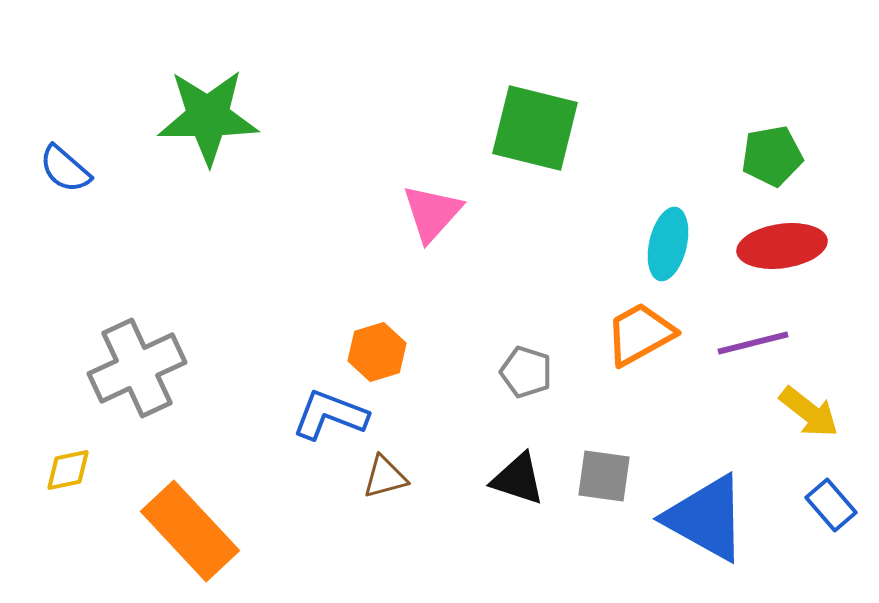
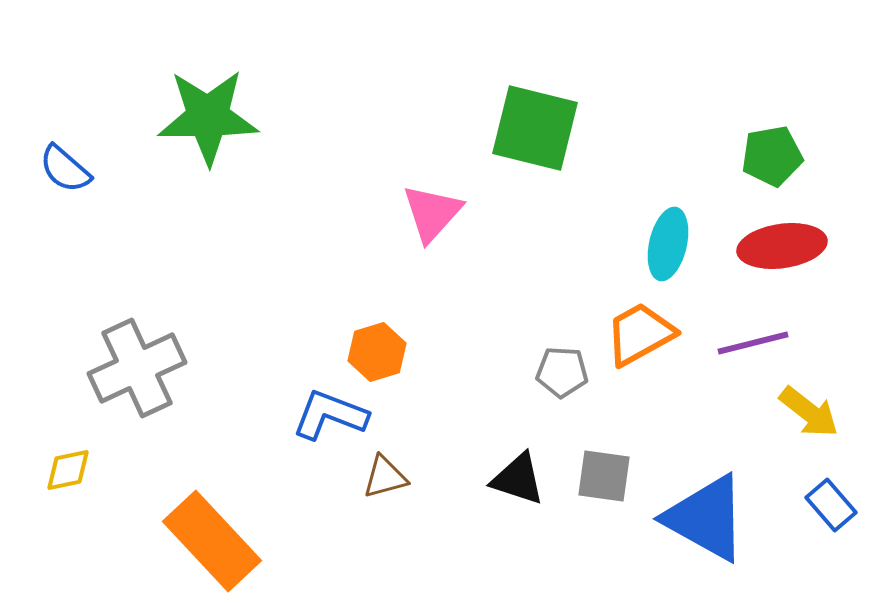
gray pentagon: moved 36 px right; rotated 15 degrees counterclockwise
orange rectangle: moved 22 px right, 10 px down
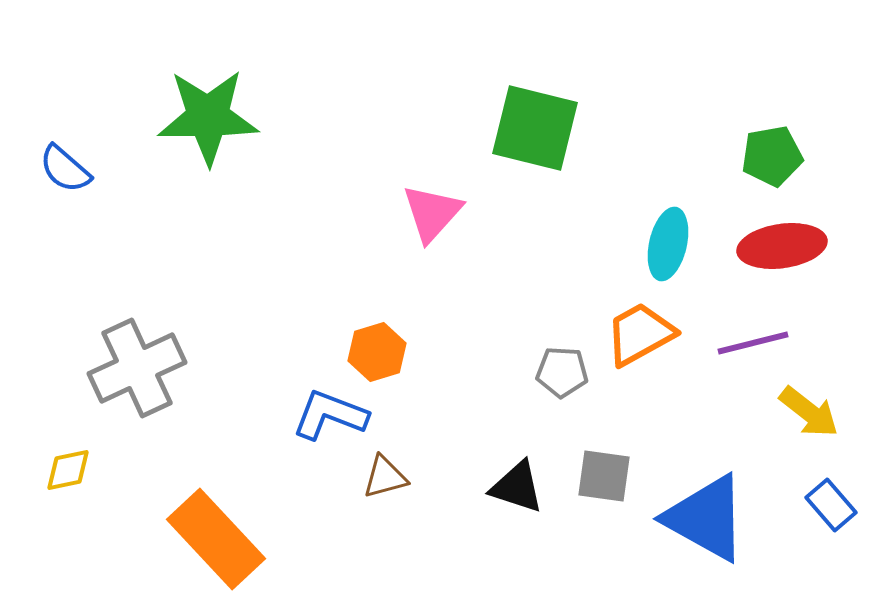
black triangle: moved 1 px left, 8 px down
orange rectangle: moved 4 px right, 2 px up
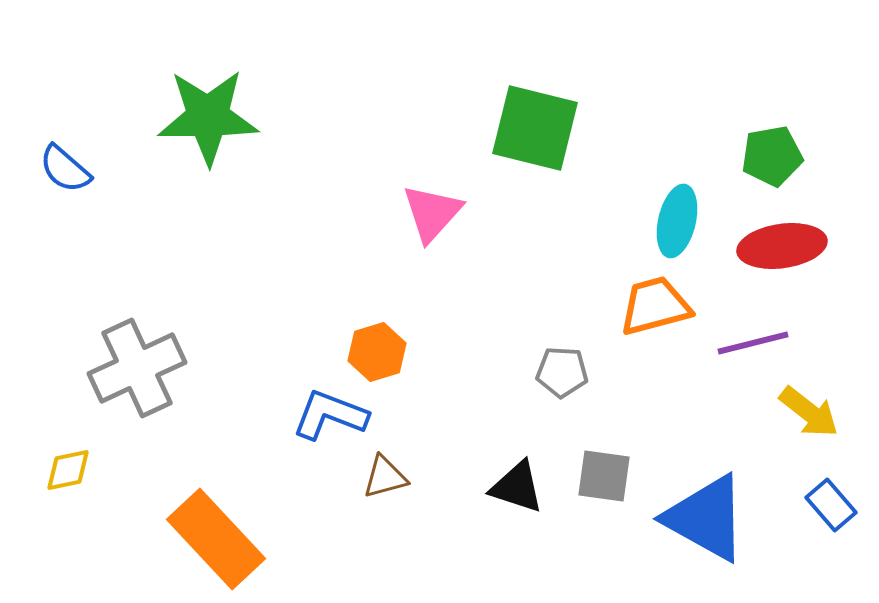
cyan ellipse: moved 9 px right, 23 px up
orange trapezoid: moved 15 px right, 28 px up; rotated 14 degrees clockwise
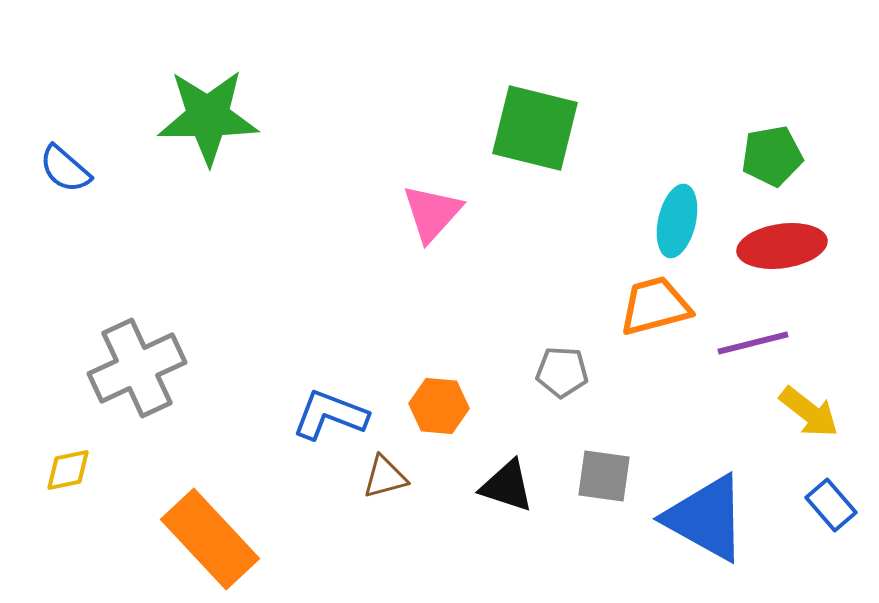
orange hexagon: moved 62 px right, 54 px down; rotated 22 degrees clockwise
black triangle: moved 10 px left, 1 px up
orange rectangle: moved 6 px left
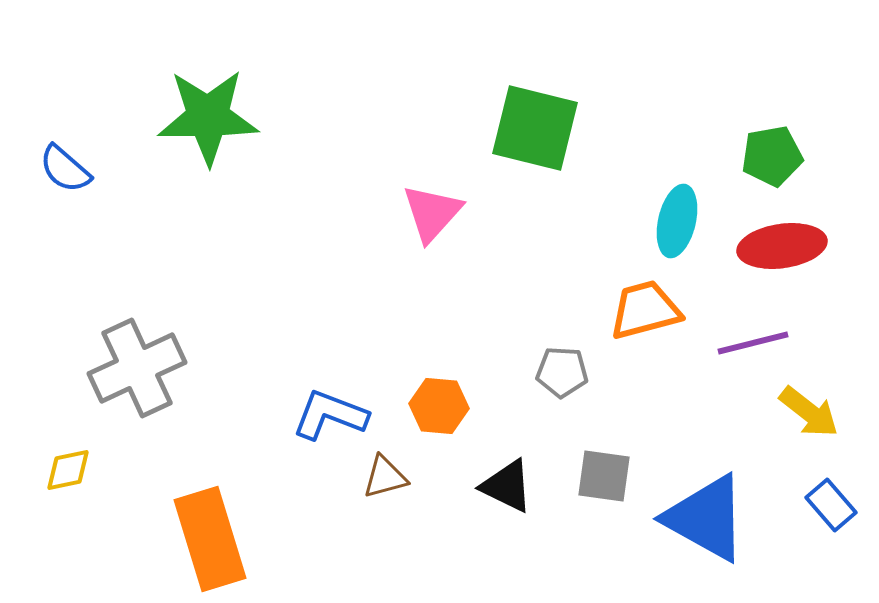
orange trapezoid: moved 10 px left, 4 px down
black triangle: rotated 8 degrees clockwise
orange rectangle: rotated 26 degrees clockwise
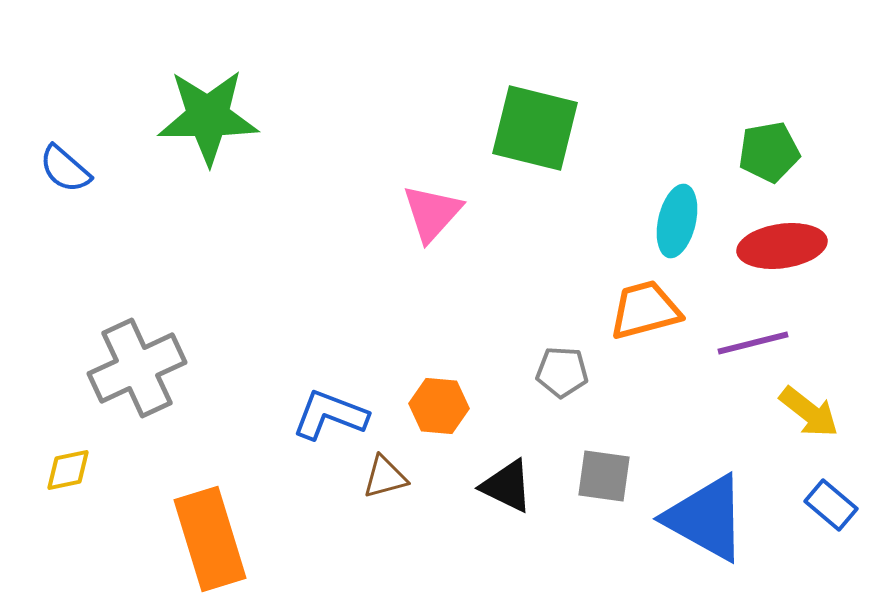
green pentagon: moved 3 px left, 4 px up
blue rectangle: rotated 9 degrees counterclockwise
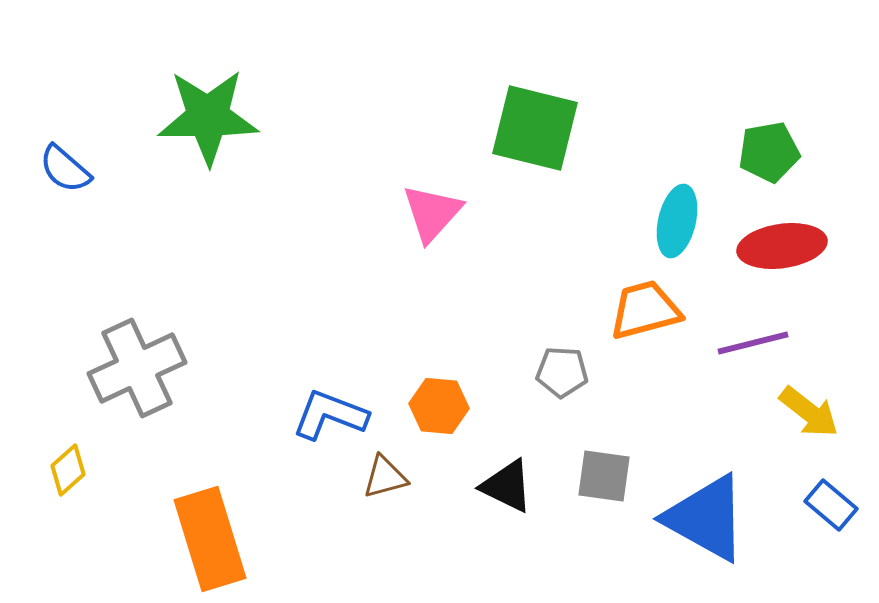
yellow diamond: rotated 30 degrees counterclockwise
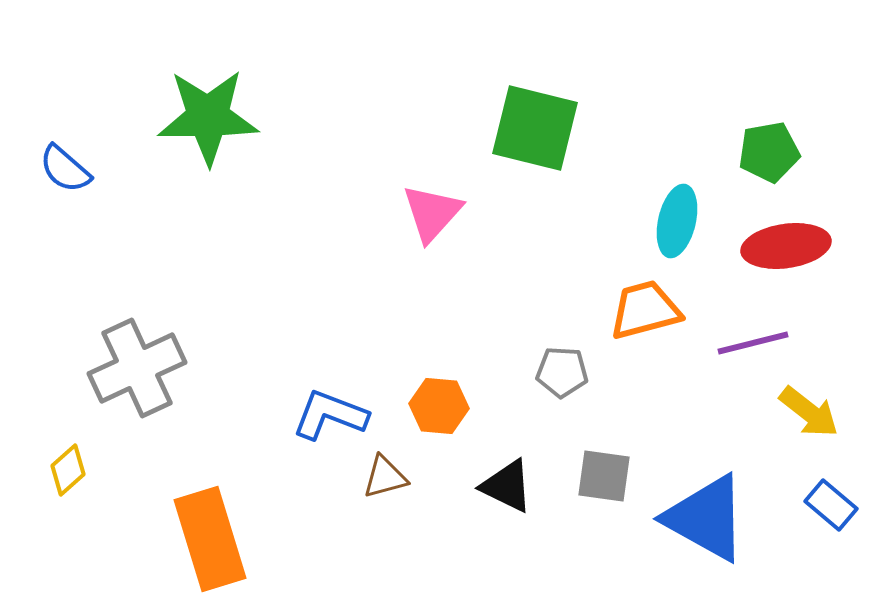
red ellipse: moved 4 px right
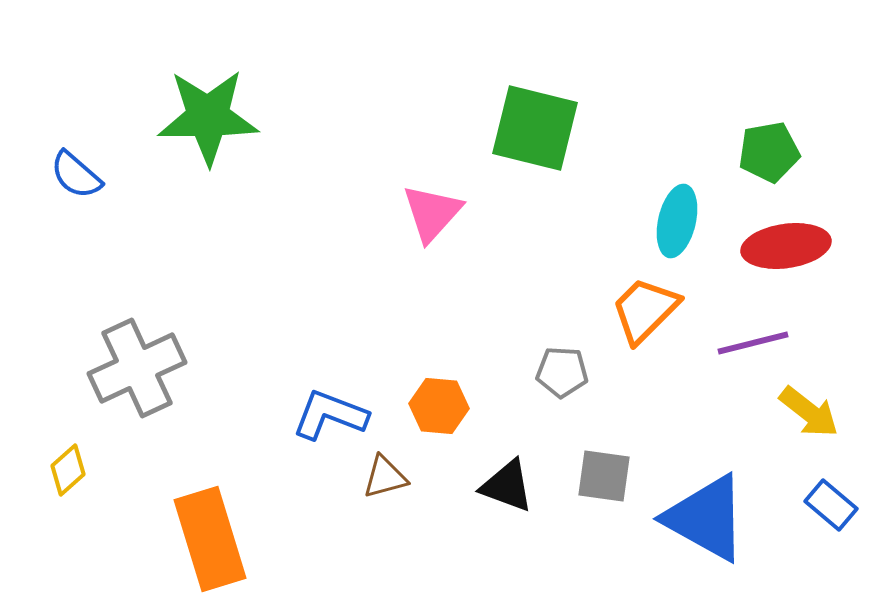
blue semicircle: moved 11 px right, 6 px down
orange trapezoid: rotated 30 degrees counterclockwise
black triangle: rotated 6 degrees counterclockwise
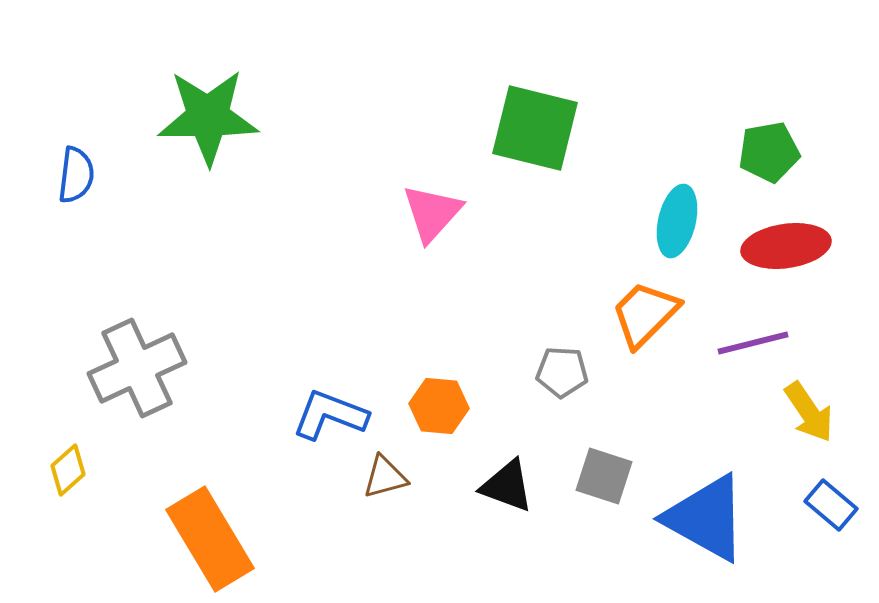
blue semicircle: rotated 124 degrees counterclockwise
orange trapezoid: moved 4 px down
yellow arrow: rotated 18 degrees clockwise
gray square: rotated 10 degrees clockwise
orange rectangle: rotated 14 degrees counterclockwise
